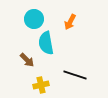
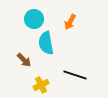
brown arrow: moved 3 px left
yellow cross: rotated 14 degrees counterclockwise
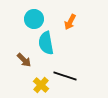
black line: moved 10 px left, 1 px down
yellow cross: rotated 21 degrees counterclockwise
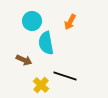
cyan circle: moved 2 px left, 2 px down
brown arrow: rotated 21 degrees counterclockwise
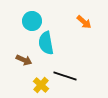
orange arrow: moved 14 px right; rotated 77 degrees counterclockwise
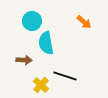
brown arrow: rotated 21 degrees counterclockwise
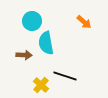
brown arrow: moved 5 px up
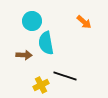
yellow cross: rotated 21 degrees clockwise
